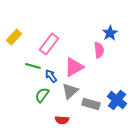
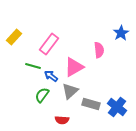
blue star: moved 11 px right
blue arrow: rotated 16 degrees counterclockwise
blue cross: moved 7 px down
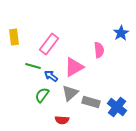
yellow rectangle: rotated 49 degrees counterclockwise
gray triangle: moved 2 px down
gray rectangle: moved 2 px up
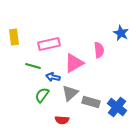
blue star: rotated 14 degrees counterclockwise
pink rectangle: rotated 40 degrees clockwise
pink triangle: moved 4 px up
blue arrow: moved 2 px right, 1 px down; rotated 24 degrees counterclockwise
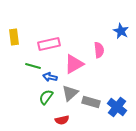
blue star: moved 2 px up
pink triangle: moved 1 px down
blue arrow: moved 3 px left
green semicircle: moved 4 px right, 2 px down
red semicircle: rotated 16 degrees counterclockwise
